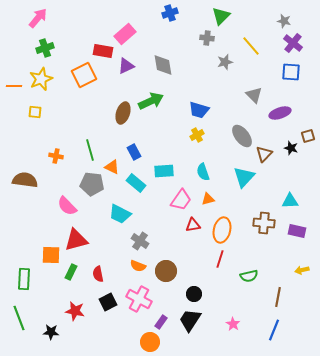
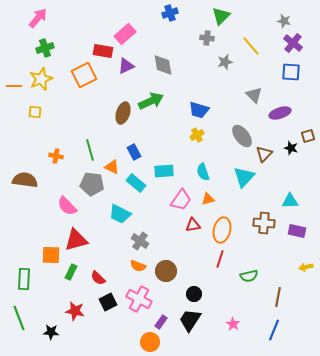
yellow arrow at (302, 270): moved 4 px right, 3 px up
red semicircle at (98, 274): moved 4 px down; rotated 35 degrees counterclockwise
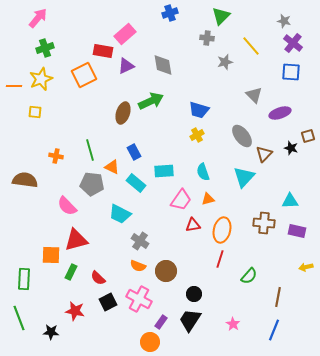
green semicircle at (249, 276): rotated 36 degrees counterclockwise
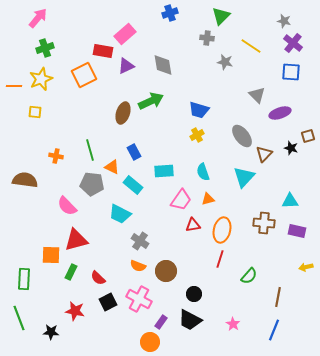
yellow line at (251, 46): rotated 15 degrees counterclockwise
gray star at (225, 62): rotated 28 degrees clockwise
gray triangle at (254, 95): moved 3 px right
cyan rectangle at (136, 183): moved 3 px left, 2 px down
black trapezoid at (190, 320): rotated 95 degrees counterclockwise
